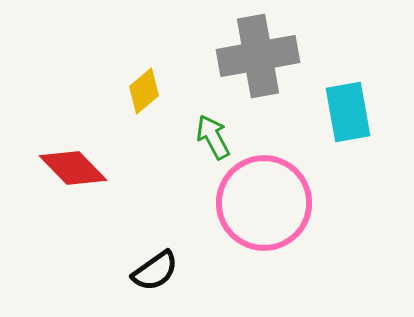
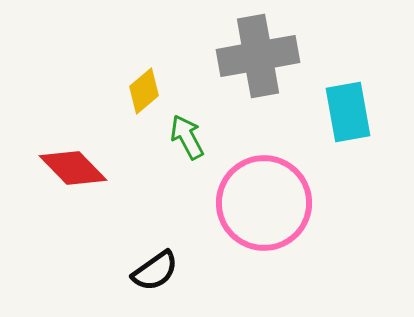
green arrow: moved 26 px left
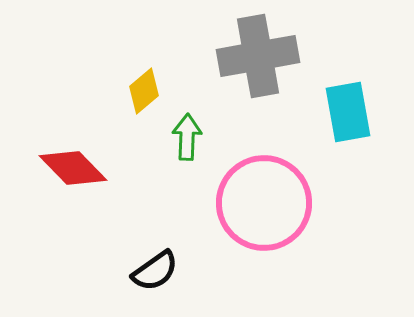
green arrow: rotated 30 degrees clockwise
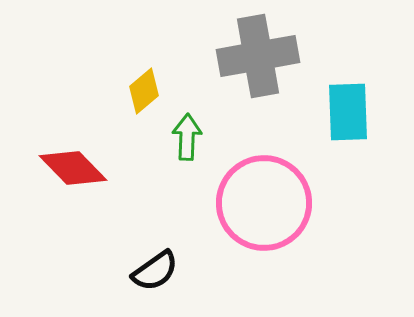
cyan rectangle: rotated 8 degrees clockwise
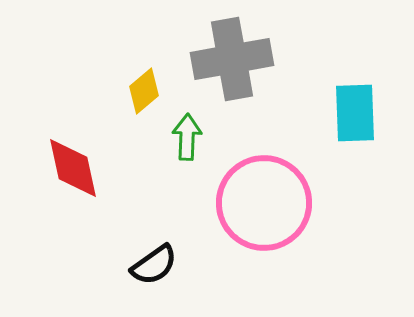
gray cross: moved 26 px left, 3 px down
cyan rectangle: moved 7 px right, 1 px down
red diamond: rotated 32 degrees clockwise
black semicircle: moved 1 px left, 6 px up
